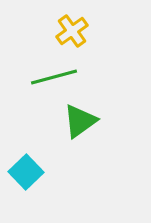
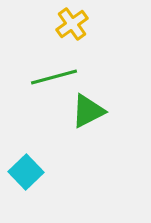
yellow cross: moved 7 px up
green triangle: moved 8 px right, 10 px up; rotated 9 degrees clockwise
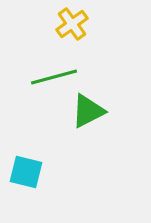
cyan square: rotated 32 degrees counterclockwise
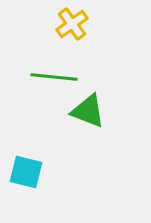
green line: rotated 21 degrees clockwise
green triangle: rotated 48 degrees clockwise
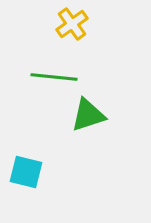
green triangle: moved 4 px down; rotated 39 degrees counterclockwise
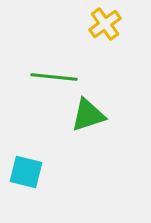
yellow cross: moved 33 px right
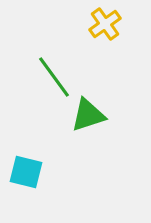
green line: rotated 48 degrees clockwise
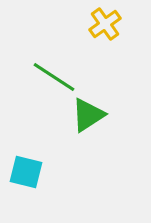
green line: rotated 21 degrees counterclockwise
green triangle: rotated 15 degrees counterclockwise
